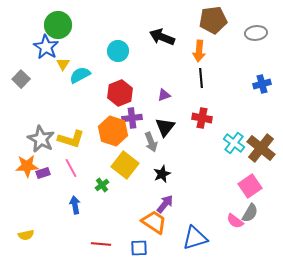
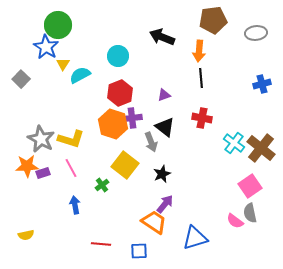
cyan circle: moved 5 px down
black triangle: rotated 30 degrees counterclockwise
orange hexagon: moved 7 px up
gray semicircle: rotated 138 degrees clockwise
blue square: moved 3 px down
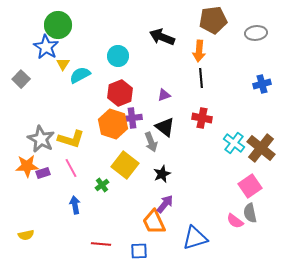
orange trapezoid: rotated 148 degrees counterclockwise
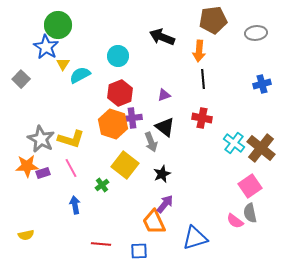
black line: moved 2 px right, 1 px down
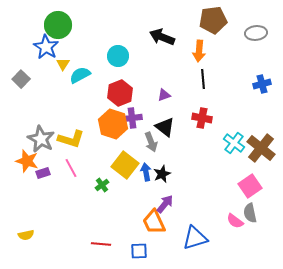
orange star: moved 5 px up; rotated 20 degrees clockwise
blue arrow: moved 71 px right, 33 px up
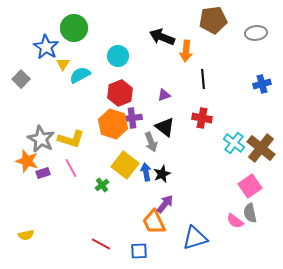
green circle: moved 16 px right, 3 px down
orange arrow: moved 13 px left
red line: rotated 24 degrees clockwise
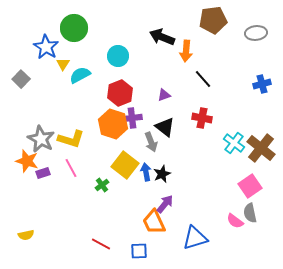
black line: rotated 36 degrees counterclockwise
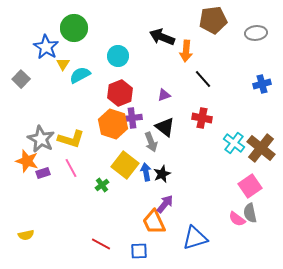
pink semicircle: moved 2 px right, 2 px up
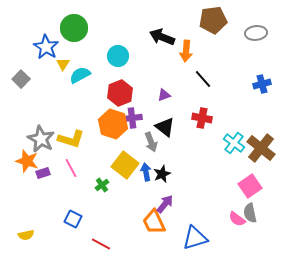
blue square: moved 66 px left, 32 px up; rotated 30 degrees clockwise
